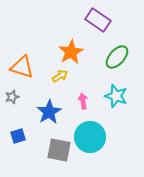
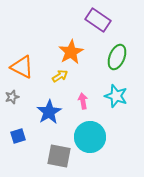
green ellipse: rotated 20 degrees counterclockwise
orange triangle: rotated 10 degrees clockwise
gray square: moved 6 px down
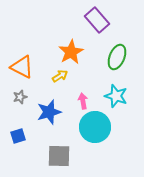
purple rectangle: moved 1 px left; rotated 15 degrees clockwise
gray star: moved 8 px right
blue star: rotated 15 degrees clockwise
cyan circle: moved 5 px right, 10 px up
gray square: rotated 10 degrees counterclockwise
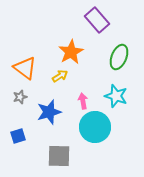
green ellipse: moved 2 px right
orange triangle: moved 3 px right, 1 px down; rotated 10 degrees clockwise
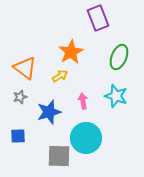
purple rectangle: moved 1 px right, 2 px up; rotated 20 degrees clockwise
cyan circle: moved 9 px left, 11 px down
blue square: rotated 14 degrees clockwise
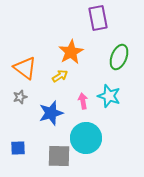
purple rectangle: rotated 10 degrees clockwise
cyan star: moved 7 px left
blue star: moved 2 px right, 1 px down
blue square: moved 12 px down
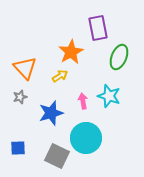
purple rectangle: moved 10 px down
orange triangle: rotated 10 degrees clockwise
gray square: moved 2 px left; rotated 25 degrees clockwise
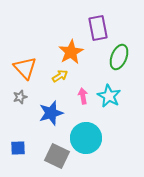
cyan star: rotated 10 degrees clockwise
pink arrow: moved 5 px up
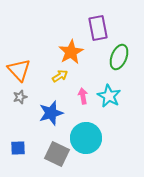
orange triangle: moved 6 px left, 2 px down
gray square: moved 2 px up
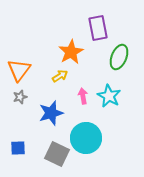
orange triangle: rotated 20 degrees clockwise
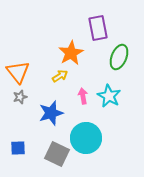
orange star: moved 1 px down
orange triangle: moved 1 px left, 2 px down; rotated 15 degrees counterclockwise
